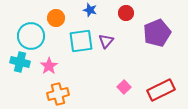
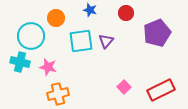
pink star: moved 1 px left, 1 px down; rotated 24 degrees counterclockwise
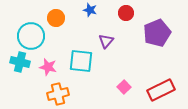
cyan square: moved 20 px down; rotated 15 degrees clockwise
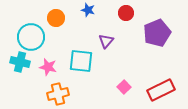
blue star: moved 2 px left
cyan circle: moved 1 px down
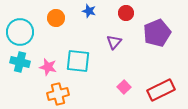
blue star: moved 1 px right, 1 px down
cyan circle: moved 11 px left, 5 px up
purple triangle: moved 8 px right, 1 px down
cyan square: moved 3 px left
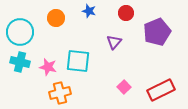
purple pentagon: moved 1 px up
orange cross: moved 2 px right, 1 px up
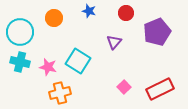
orange circle: moved 2 px left
cyan square: rotated 25 degrees clockwise
red rectangle: moved 1 px left, 1 px up
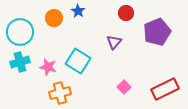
blue star: moved 11 px left; rotated 16 degrees clockwise
cyan cross: rotated 30 degrees counterclockwise
red rectangle: moved 5 px right
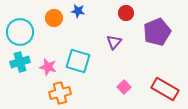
blue star: rotated 24 degrees counterclockwise
cyan square: rotated 15 degrees counterclockwise
red rectangle: rotated 56 degrees clockwise
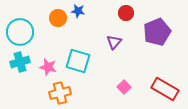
orange circle: moved 4 px right
